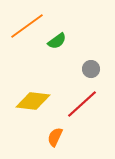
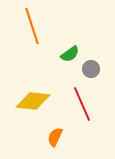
orange line: moved 5 px right; rotated 72 degrees counterclockwise
green semicircle: moved 13 px right, 13 px down
red line: rotated 72 degrees counterclockwise
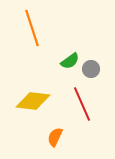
orange line: moved 2 px down
green semicircle: moved 7 px down
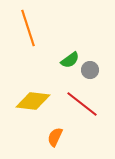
orange line: moved 4 px left
green semicircle: moved 1 px up
gray circle: moved 1 px left, 1 px down
red line: rotated 28 degrees counterclockwise
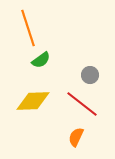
green semicircle: moved 29 px left
gray circle: moved 5 px down
yellow diamond: rotated 8 degrees counterclockwise
orange semicircle: moved 21 px right
